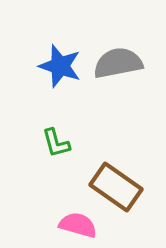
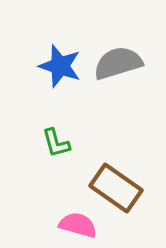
gray semicircle: rotated 6 degrees counterclockwise
brown rectangle: moved 1 px down
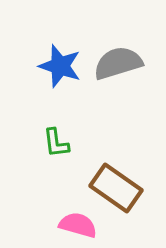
green L-shape: rotated 8 degrees clockwise
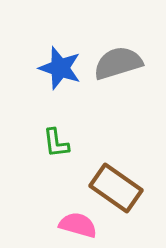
blue star: moved 2 px down
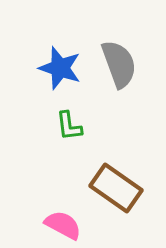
gray semicircle: moved 1 px right, 1 px down; rotated 87 degrees clockwise
green L-shape: moved 13 px right, 17 px up
pink semicircle: moved 15 px left; rotated 12 degrees clockwise
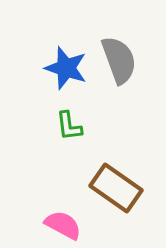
gray semicircle: moved 4 px up
blue star: moved 6 px right
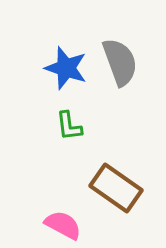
gray semicircle: moved 1 px right, 2 px down
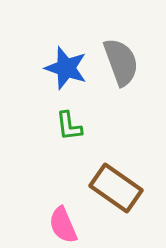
gray semicircle: moved 1 px right
pink semicircle: rotated 141 degrees counterclockwise
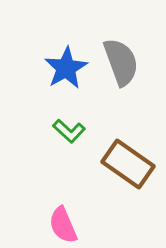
blue star: rotated 24 degrees clockwise
green L-shape: moved 5 px down; rotated 40 degrees counterclockwise
brown rectangle: moved 12 px right, 24 px up
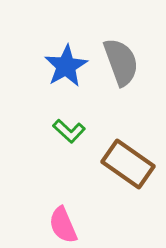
blue star: moved 2 px up
